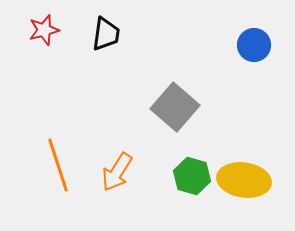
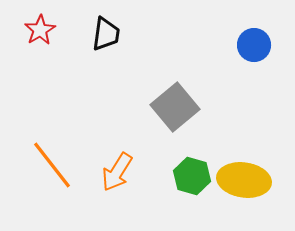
red star: moved 4 px left; rotated 16 degrees counterclockwise
gray square: rotated 9 degrees clockwise
orange line: moved 6 px left; rotated 20 degrees counterclockwise
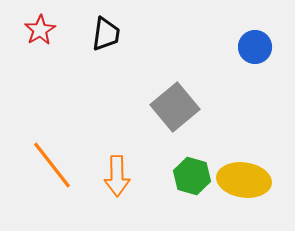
blue circle: moved 1 px right, 2 px down
orange arrow: moved 4 px down; rotated 33 degrees counterclockwise
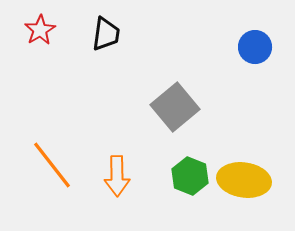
green hexagon: moved 2 px left; rotated 6 degrees clockwise
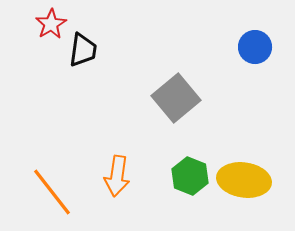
red star: moved 11 px right, 6 px up
black trapezoid: moved 23 px left, 16 px down
gray square: moved 1 px right, 9 px up
orange line: moved 27 px down
orange arrow: rotated 9 degrees clockwise
